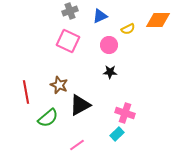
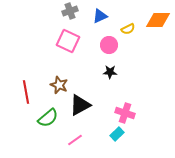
pink line: moved 2 px left, 5 px up
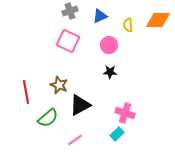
yellow semicircle: moved 4 px up; rotated 112 degrees clockwise
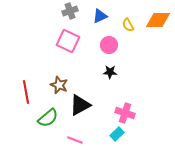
yellow semicircle: rotated 24 degrees counterclockwise
pink line: rotated 56 degrees clockwise
